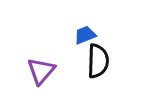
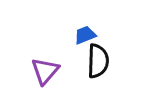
purple triangle: moved 4 px right
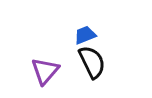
black semicircle: moved 6 px left, 1 px down; rotated 28 degrees counterclockwise
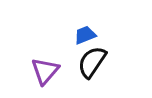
black semicircle: rotated 120 degrees counterclockwise
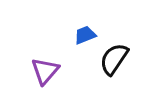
black semicircle: moved 22 px right, 3 px up
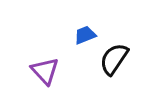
purple triangle: rotated 24 degrees counterclockwise
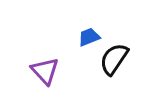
blue trapezoid: moved 4 px right, 2 px down
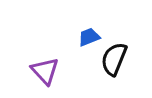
black semicircle: rotated 12 degrees counterclockwise
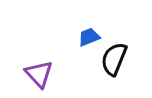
purple triangle: moved 6 px left, 3 px down
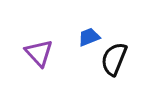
purple triangle: moved 21 px up
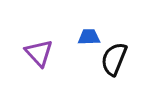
blue trapezoid: rotated 20 degrees clockwise
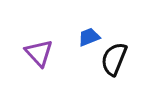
blue trapezoid: rotated 20 degrees counterclockwise
